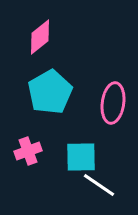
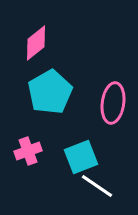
pink diamond: moved 4 px left, 6 px down
cyan square: rotated 20 degrees counterclockwise
white line: moved 2 px left, 1 px down
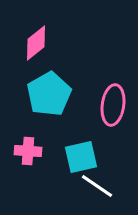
cyan pentagon: moved 1 px left, 2 px down
pink ellipse: moved 2 px down
pink cross: rotated 24 degrees clockwise
cyan square: rotated 8 degrees clockwise
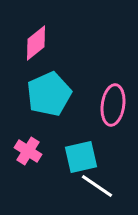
cyan pentagon: rotated 6 degrees clockwise
pink cross: rotated 28 degrees clockwise
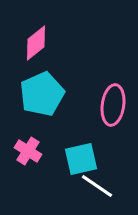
cyan pentagon: moved 7 px left
cyan square: moved 2 px down
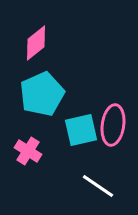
pink ellipse: moved 20 px down
cyan square: moved 29 px up
white line: moved 1 px right
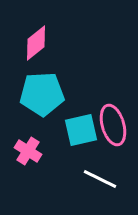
cyan pentagon: rotated 21 degrees clockwise
pink ellipse: rotated 24 degrees counterclockwise
white line: moved 2 px right, 7 px up; rotated 8 degrees counterclockwise
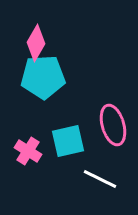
pink diamond: rotated 21 degrees counterclockwise
cyan pentagon: moved 1 px right, 17 px up
cyan square: moved 13 px left, 11 px down
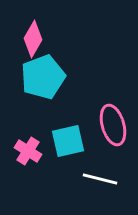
pink diamond: moved 3 px left, 4 px up
cyan pentagon: rotated 18 degrees counterclockwise
white line: rotated 12 degrees counterclockwise
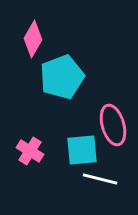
cyan pentagon: moved 19 px right
cyan square: moved 14 px right, 9 px down; rotated 8 degrees clockwise
pink cross: moved 2 px right
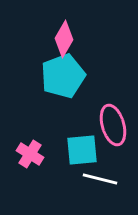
pink diamond: moved 31 px right
cyan pentagon: moved 1 px right, 1 px up
pink cross: moved 3 px down
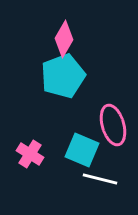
cyan square: rotated 28 degrees clockwise
